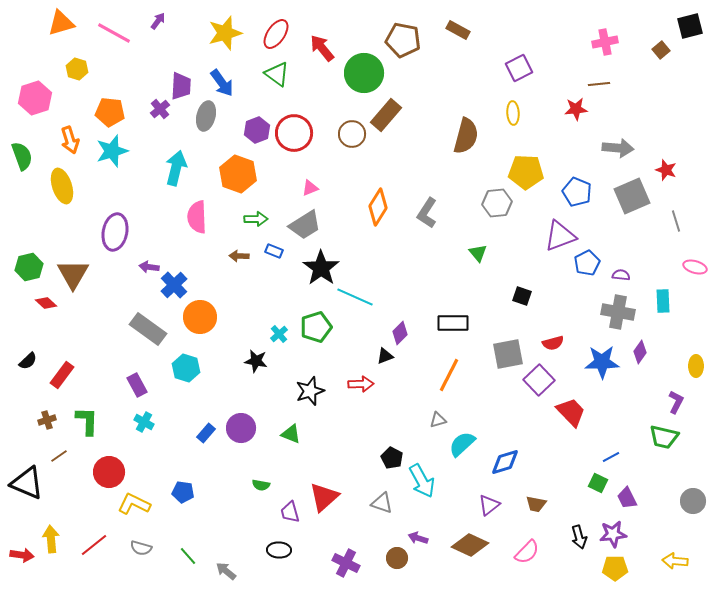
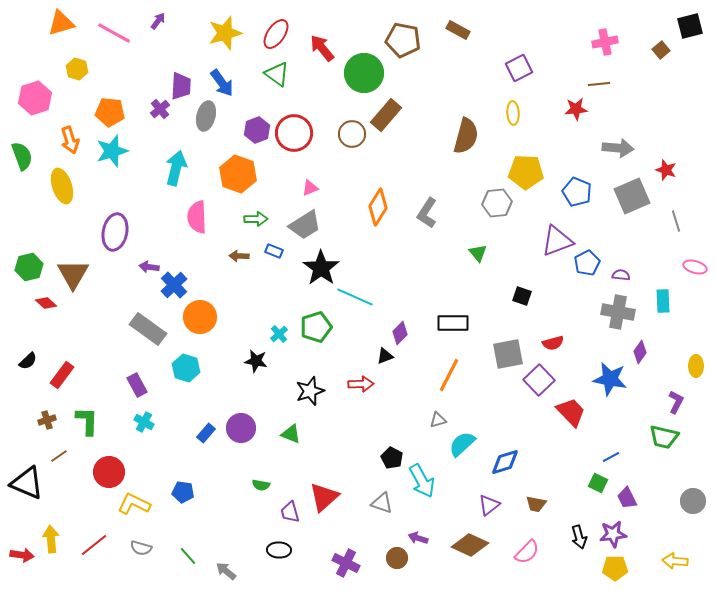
purple triangle at (560, 236): moved 3 px left, 5 px down
blue star at (602, 362): moved 8 px right, 17 px down; rotated 12 degrees clockwise
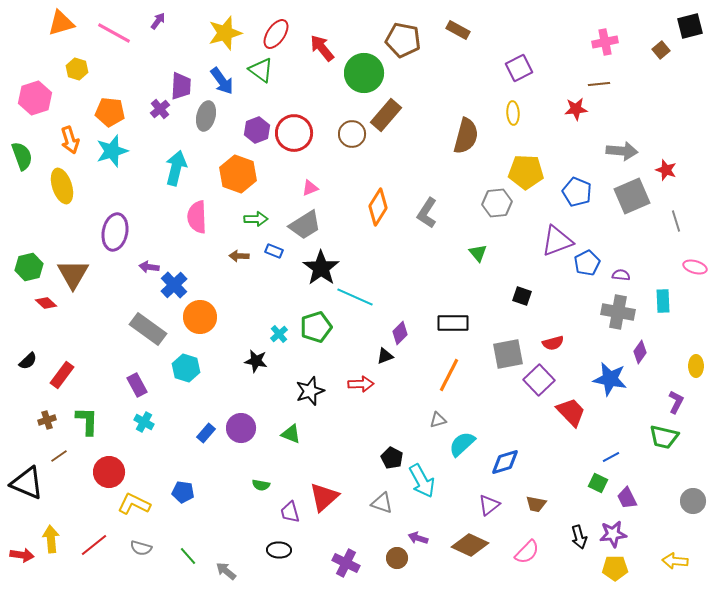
green triangle at (277, 74): moved 16 px left, 4 px up
blue arrow at (222, 83): moved 2 px up
gray arrow at (618, 148): moved 4 px right, 3 px down
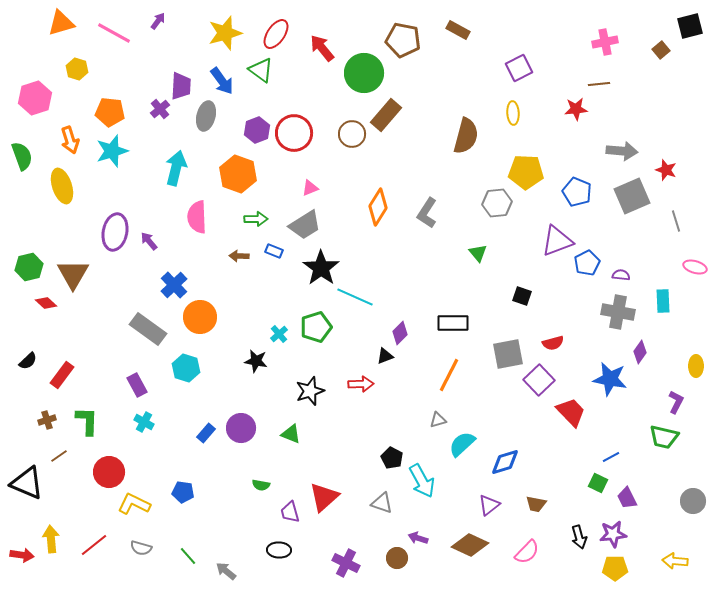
purple arrow at (149, 267): moved 26 px up; rotated 42 degrees clockwise
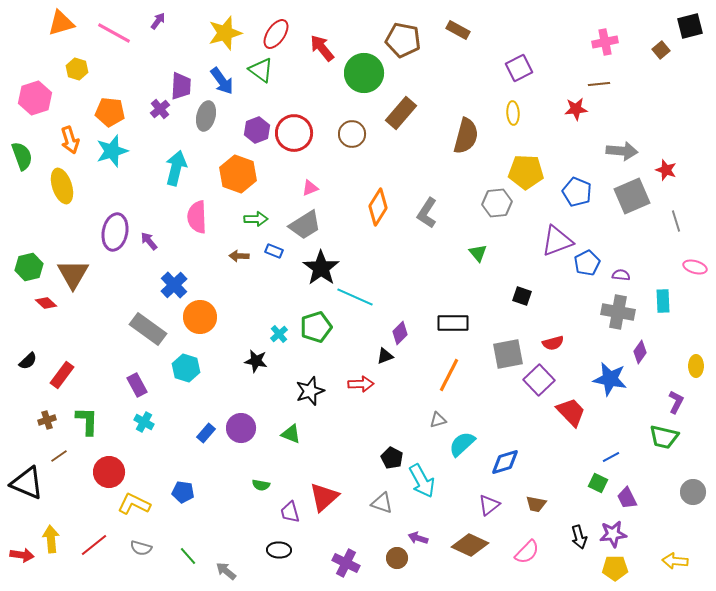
brown rectangle at (386, 115): moved 15 px right, 2 px up
gray circle at (693, 501): moved 9 px up
